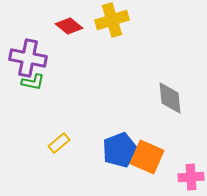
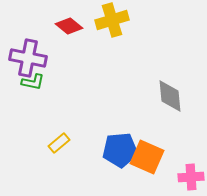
gray diamond: moved 2 px up
blue pentagon: rotated 16 degrees clockwise
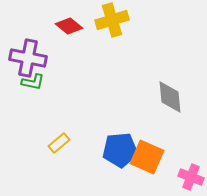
gray diamond: moved 1 px down
pink cross: rotated 25 degrees clockwise
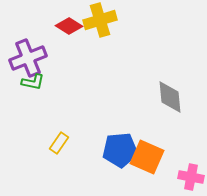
yellow cross: moved 12 px left
red diamond: rotated 8 degrees counterclockwise
purple cross: rotated 33 degrees counterclockwise
yellow rectangle: rotated 15 degrees counterclockwise
pink cross: rotated 10 degrees counterclockwise
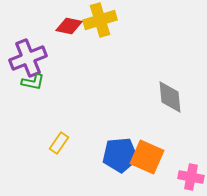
red diamond: rotated 20 degrees counterclockwise
blue pentagon: moved 5 px down
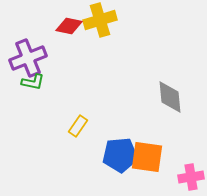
yellow rectangle: moved 19 px right, 17 px up
orange square: rotated 16 degrees counterclockwise
pink cross: rotated 20 degrees counterclockwise
